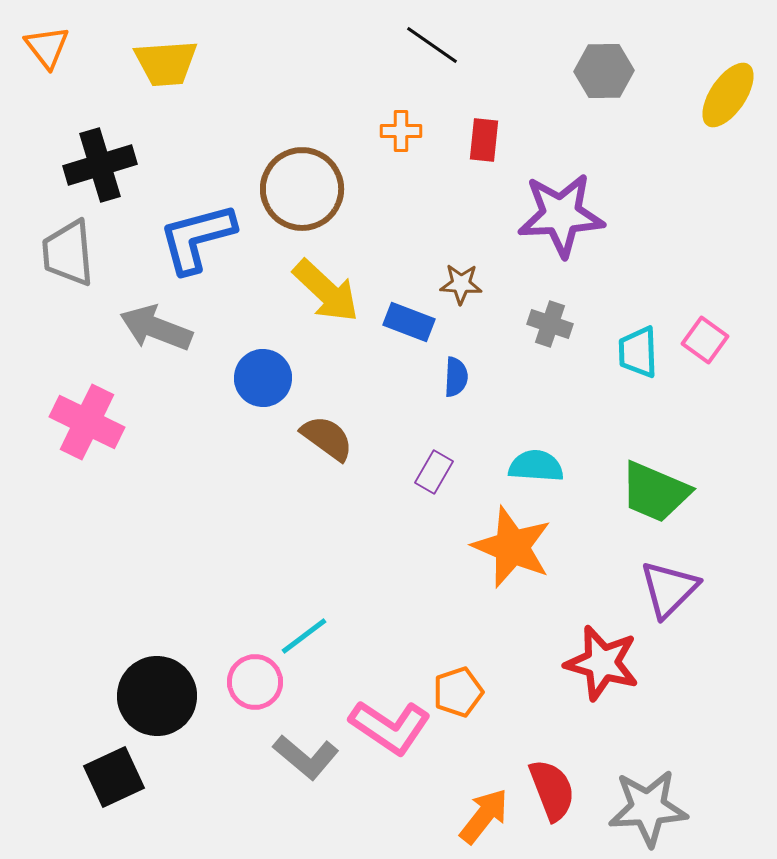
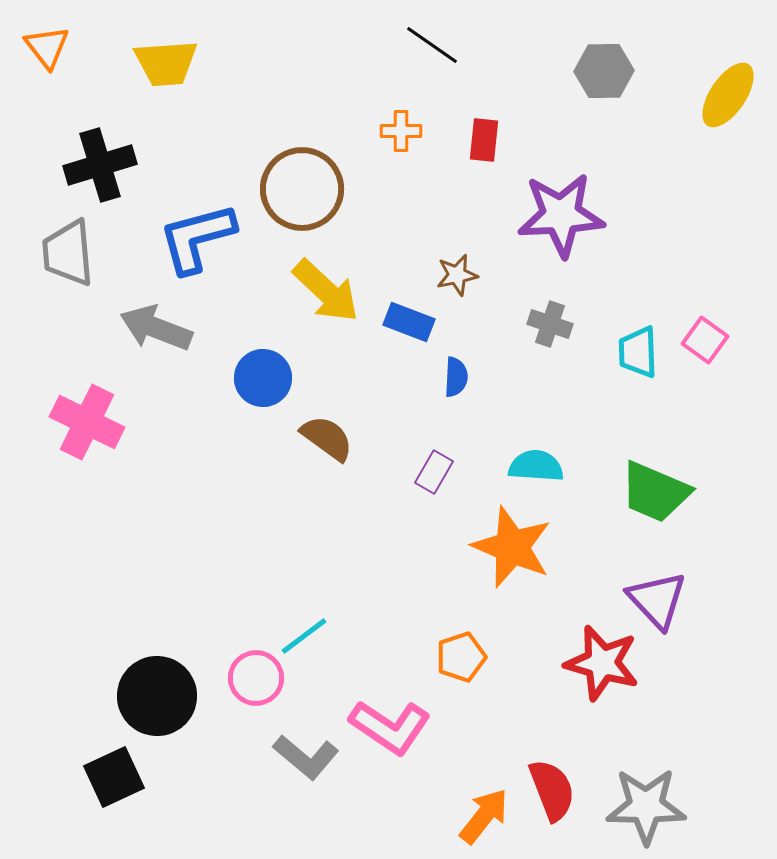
brown star: moved 4 px left, 9 px up; rotated 15 degrees counterclockwise
purple triangle: moved 12 px left, 11 px down; rotated 28 degrees counterclockwise
pink circle: moved 1 px right, 4 px up
orange pentagon: moved 3 px right, 35 px up
gray star: moved 2 px left, 2 px up; rotated 4 degrees clockwise
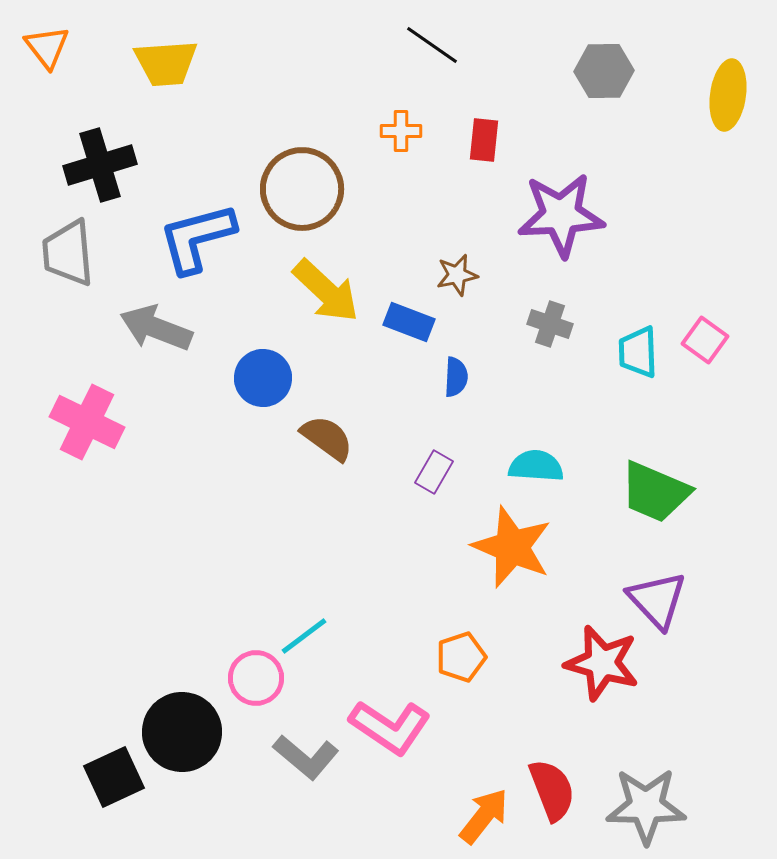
yellow ellipse: rotated 26 degrees counterclockwise
black circle: moved 25 px right, 36 px down
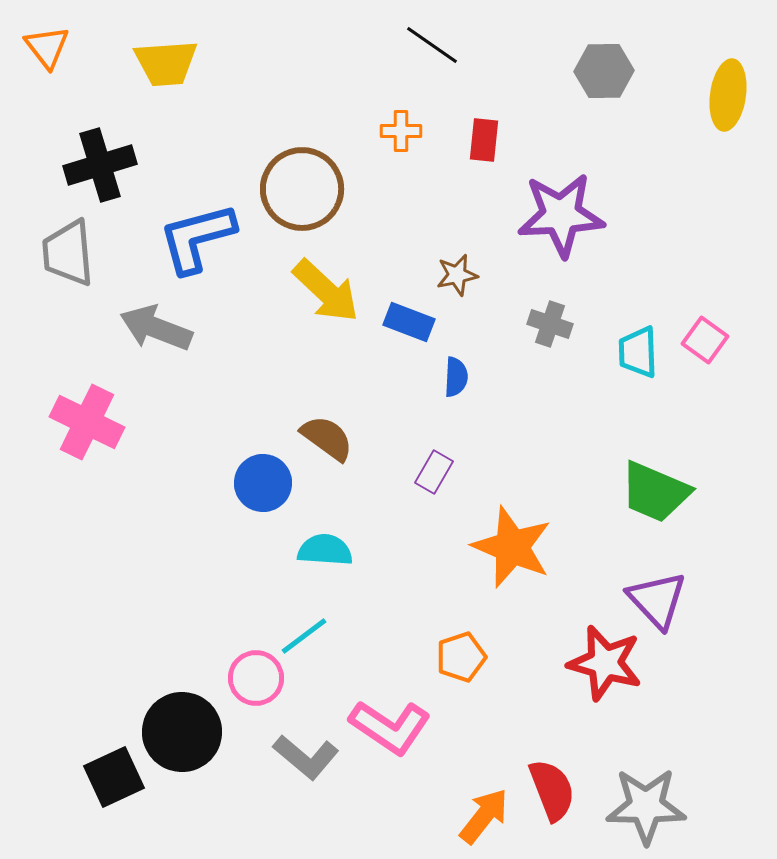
blue circle: moved 105 px down
cyan semicircle: moved 211 px left, 84 px down
red star: moved 3 px right
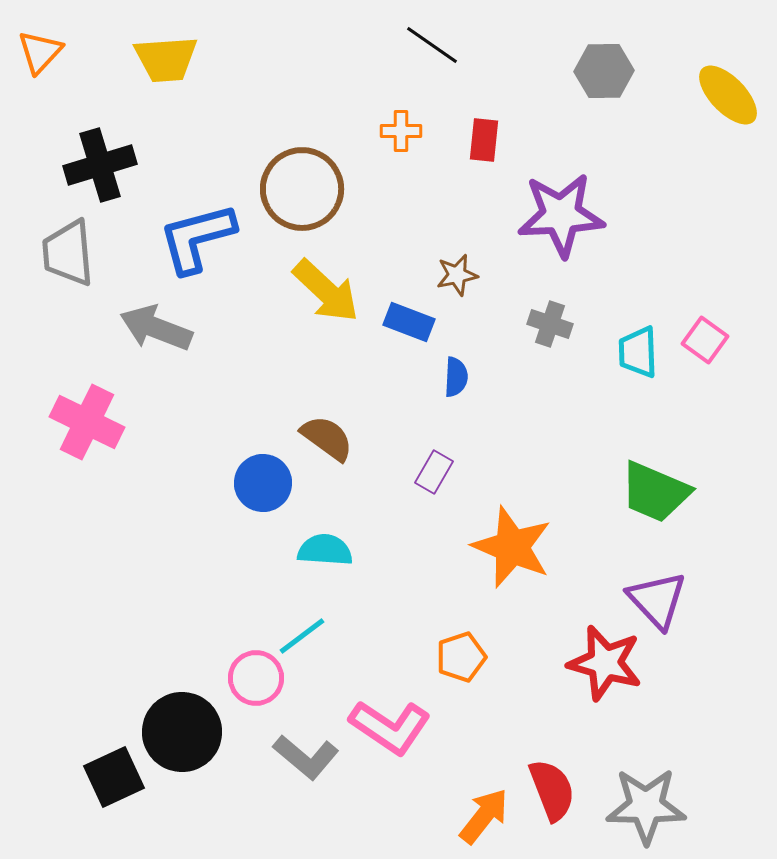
orange triangle: moved 7 px left, 5 px down; rotated 21 degrees clockwise
yellow trapezoid: moved 4 px up
yellow ellipse: rotated 52 degrees counterclockwise
cyan line: moved 2 px left
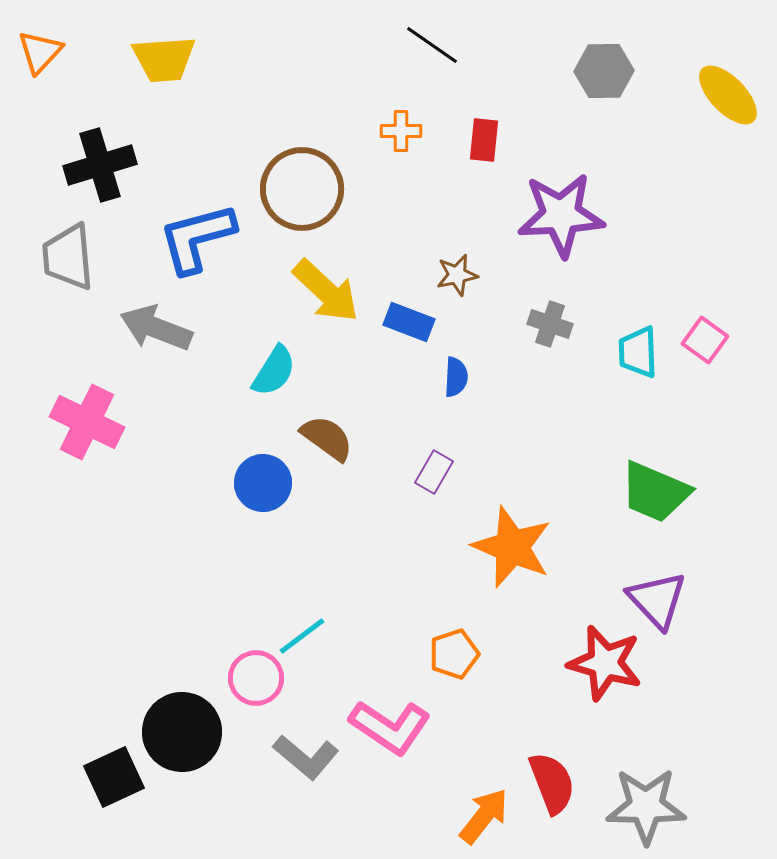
yellow trapezoid: moved 2 px left
gray trapezoid: moved 4 px down
cyan semicircle: moved 51 px left, 179 px up; rotated 118 degrees clockwise
orange pentagon: moved 7 px left, 3 px up
red semicircle: moved 7 px up
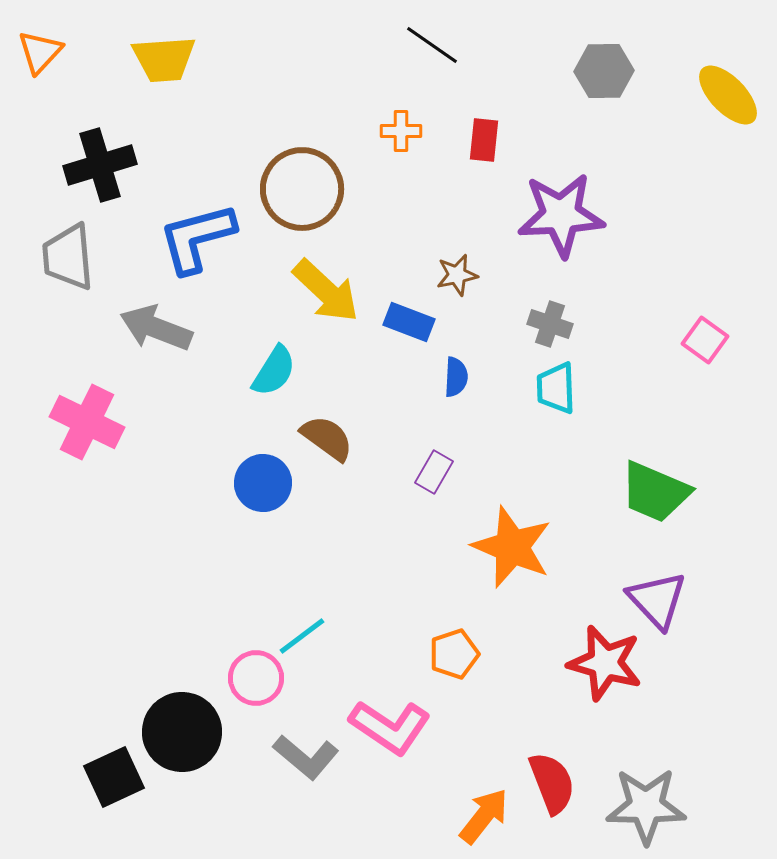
cyan trapezoid: moved 82 px left, 36 px down
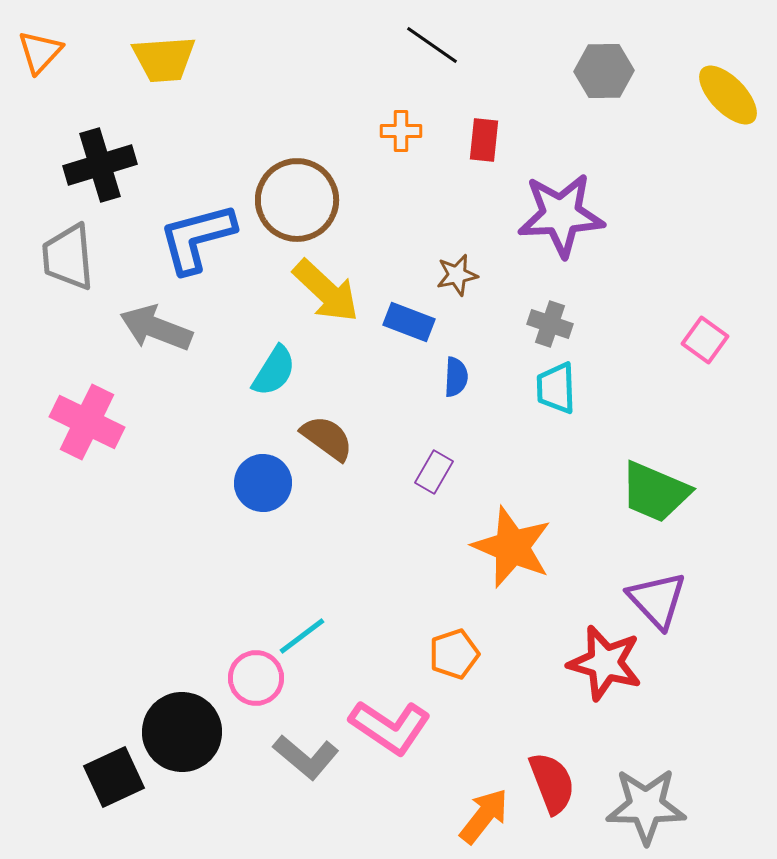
brown circle: moved 5 px left, 11 px down
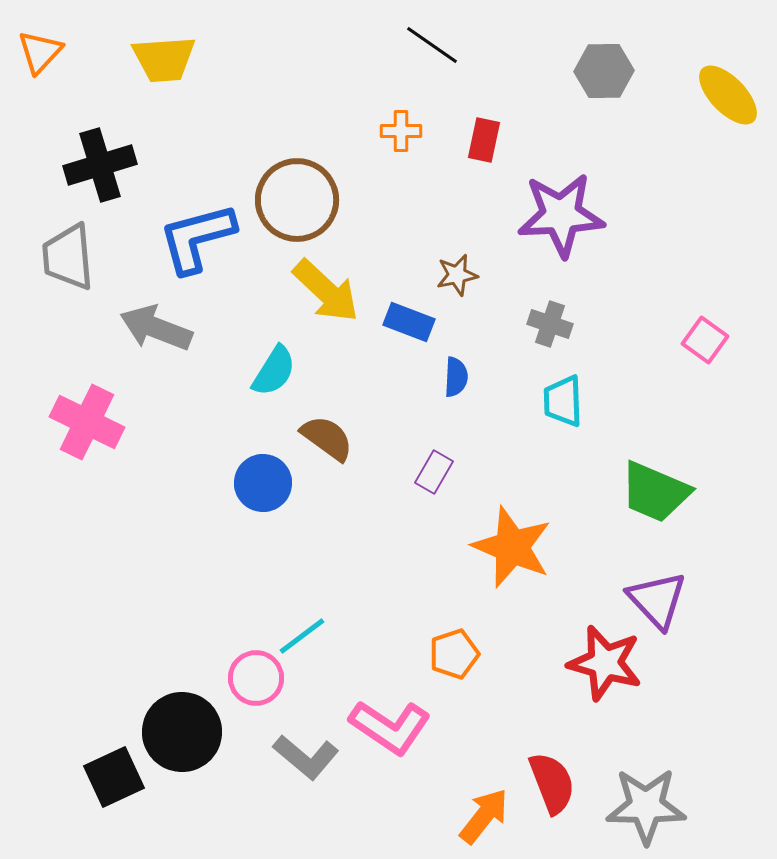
red rectangle: rotated 6 degrees clockwise
cyan trapezoid: moved 7 px right, 13 px down
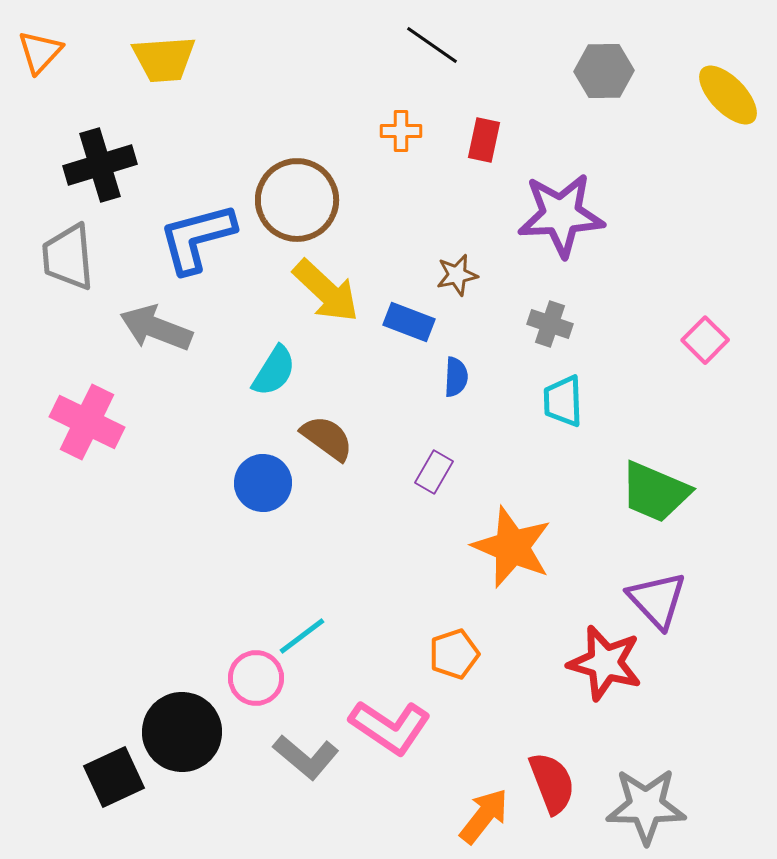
pink square: rotated 9 degrees clockwise
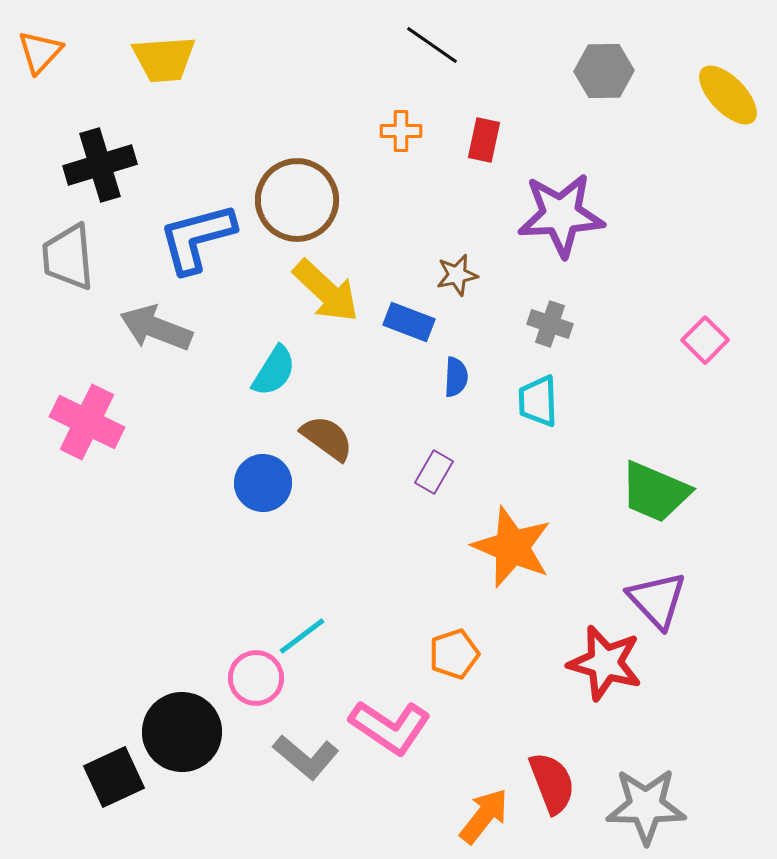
cyan trapezoid: moved 25 px left
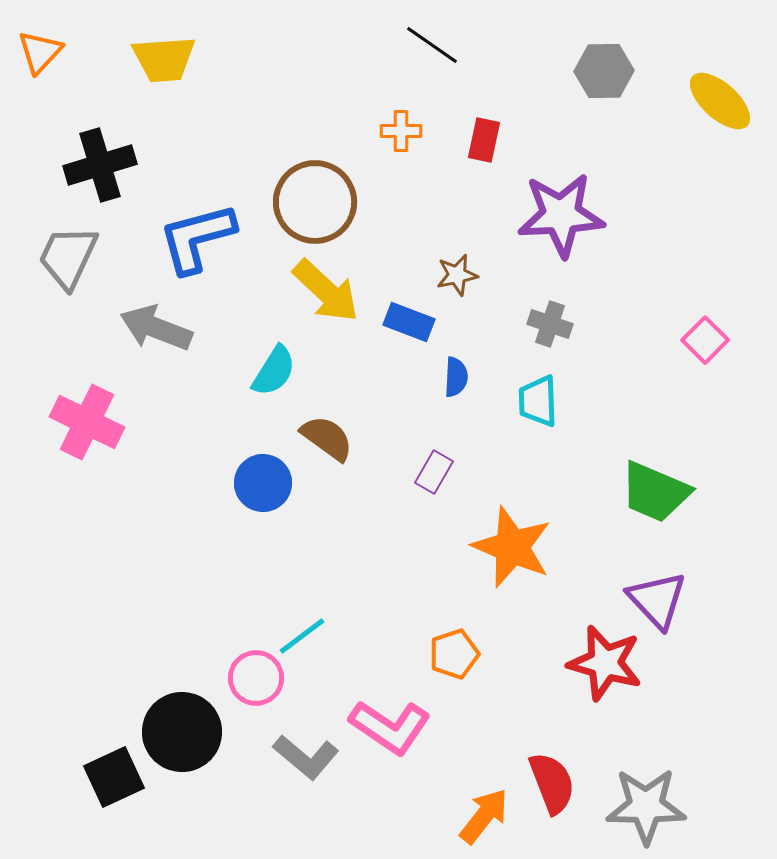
yellow ellipse: moved 8 px left, 6 px down; rotated 4 degrees counterclockwise
brown circle: moved 18 px right, 2 px down
gray trapezoid: rotated 30 degrees clockwise
